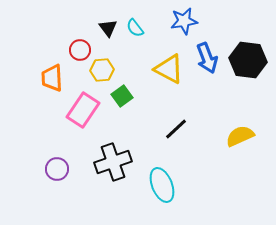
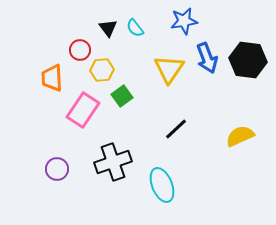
yellow triangle: rotated 36 degrees clockwise
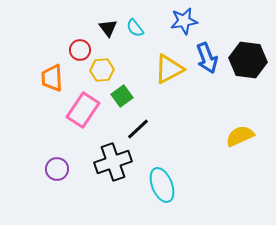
yellow triangle: rotated 28 degrees clockwise
black line: moved 38 px left
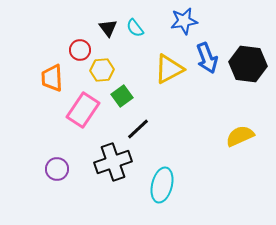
black hexagon: moved 4 px down
cyan ellipse: rotated 36 degrees clockwise
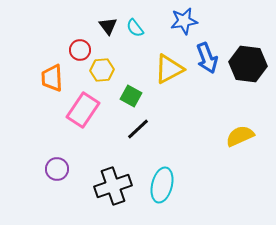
black triangle: moved 2 px up
green square: moved 9 px right; rotated 25 degrees counterclockwise
black cross: moved 24 px down
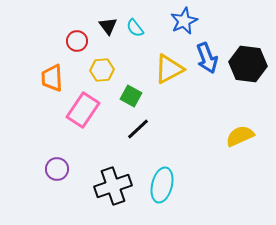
blue star: rotated 16 degrees counterclockwise
red circle: moved 3 px left, 9 px up
